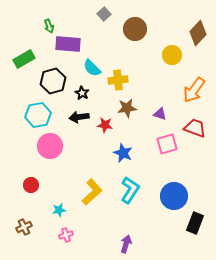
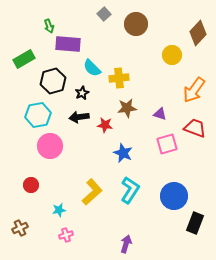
brown circle: moved 1 px right, 5 px up
yellow cross: moved 1 px right, 2 px up
black star: rotated 16 degrees clockwise
brown cross: moved 4 px left, 1 px down
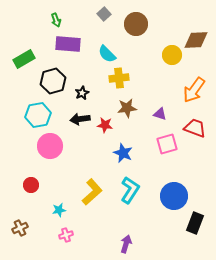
green arrow: moved 7 px right, 6 px up
brown diamond: moved 2 px left, 7 px down; rotated 45 degrees clockwise
cyan semicircle: moved 15 px right, 14 px up
black arrow: moved 1 px right, 2 px down
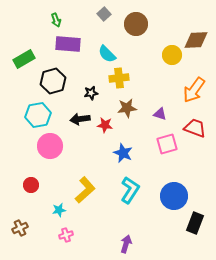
black star: moved 9 px right; rotated 16 degrees clockwise
yellow L-shape: moved 7 px left, 2 px up
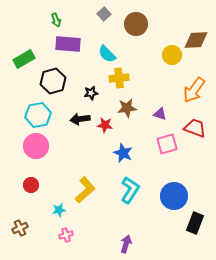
pink circle: moved 14 px left
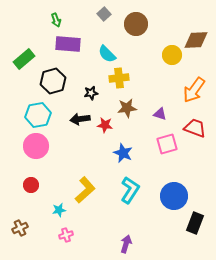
green rectangle: rotated 10 degrees counterclockwise
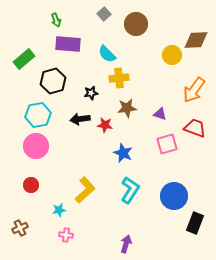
pink cross: rotated 24 degrees clockwise
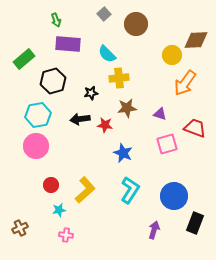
orange arrow: moved 9 px left, 7 px up
red circle: moved 20 px right
purple arrow: moved 28 px right, 14 px up
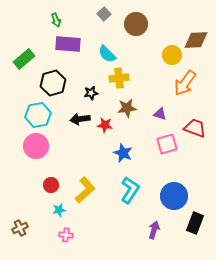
black hexagon: moved 2 px down
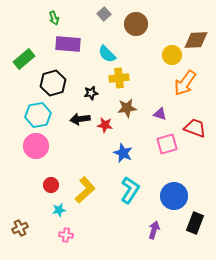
green arrow: moved 2 px left, 2 px up
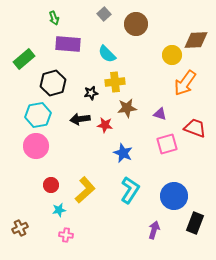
yellow cross: moved 4 px left, 4 px down
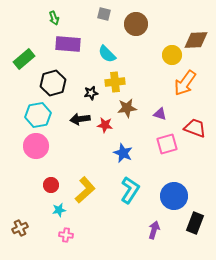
gray square: rotated 32 degrees counterclockwise
